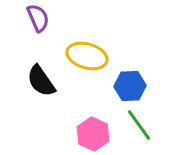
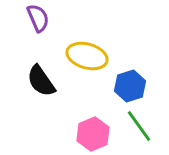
blue hexagon: rotated 16 degrees counterclockwise
green line: moved 1 px down
pink hexagon: rotated 12 degrees clockwise
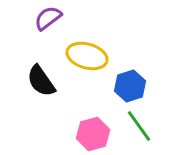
purple semicircle: moved 10 px right; rotated 104 degrees counterclockwise
pink hexagon: rotated 8 degrees clockwise
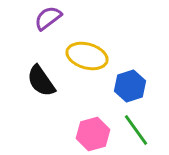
green line: moved 3 px left, 4 px down
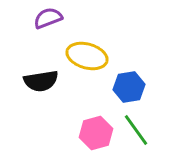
purple semicircle: rotated 16 degrees clockwise
black semicircle: rotated 64 degrees counterclockwise
blue hexagon: moved 1 px left, 1 px down; rotated 8 degrees clockwise
pink hexagon: moved 3 px right, 1 px up
